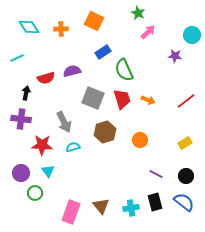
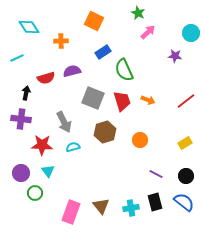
orange cross: moved 12 px down
cyan circle: moved 1 px left, 2 px up
red trapezoid: moved 2 px down
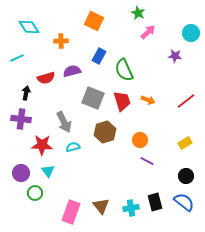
blue rectangle: moved 4 px left, 4 px down; rotated 28 degrees counterclockwise
purple line: moved 9 px left, 13 px up
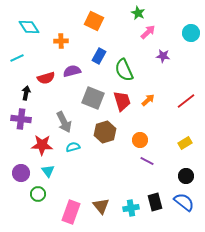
purple star: moved 12 px left
orange arrow: rotated 64 degrees counterclockwise
green circle: moved 3 px right, 1 px down
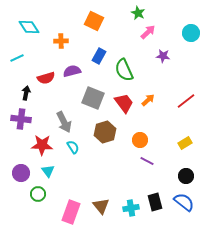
red trapezoid: moved 2 px right, 2 px down; rotated 20 degrees counterclockwise
cyan semicircle: rotated 72 degrees clockwise
